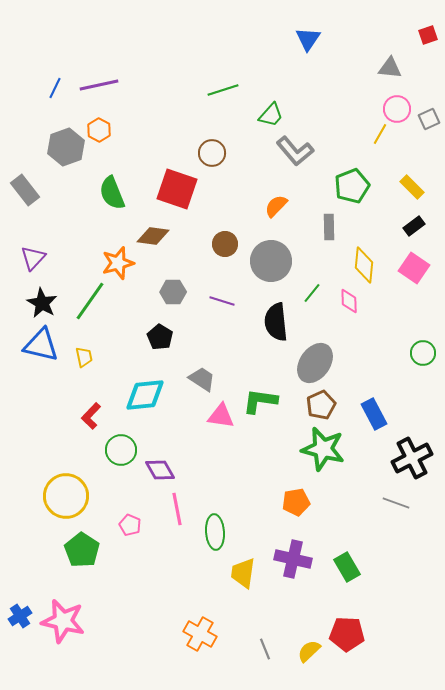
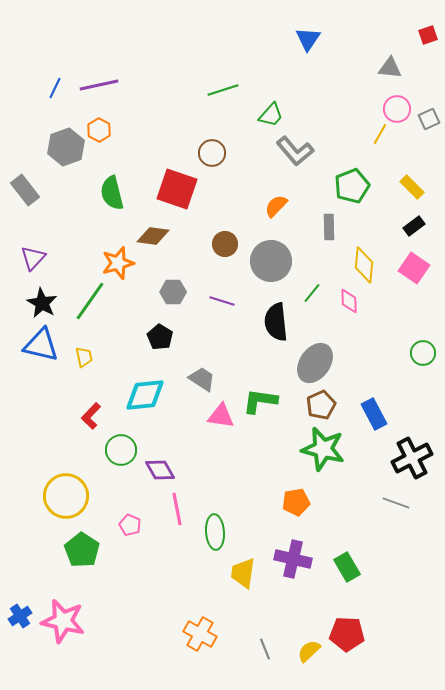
green semicircle at (112, 193): rotated 8 degrees clockwise
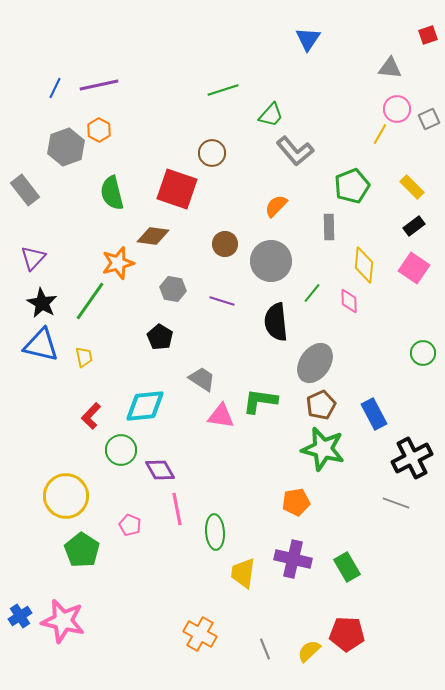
gray hexagon at (173, 292): moved 3 px up; rotated 10 degrees clockwise
cyan diamond at (145, 395): moved 11 px down
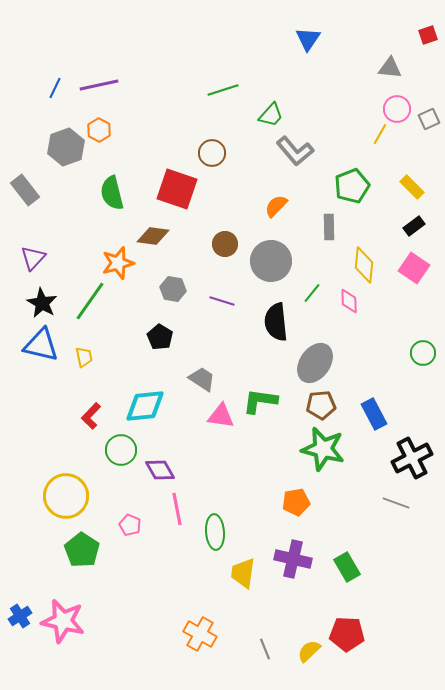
brown pentagon at (321, 405): rotated 20 degrees clockwise
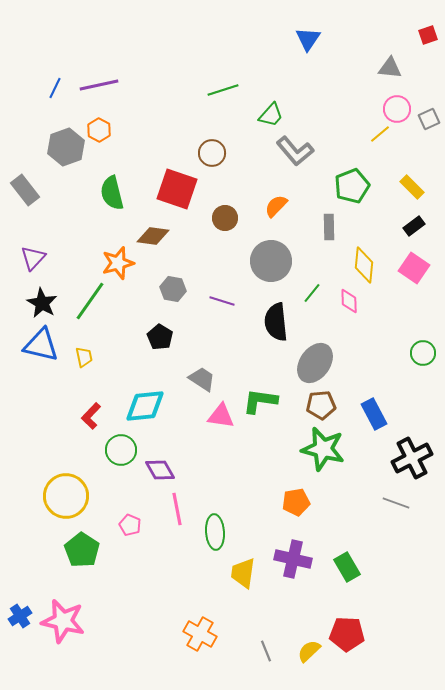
yellow line at (380, 134): rotated 20 degrees clockwise
brown circle at (225, 244): moved 26 px up
gray line at (265, 649): moved 1 px right, 2 px down
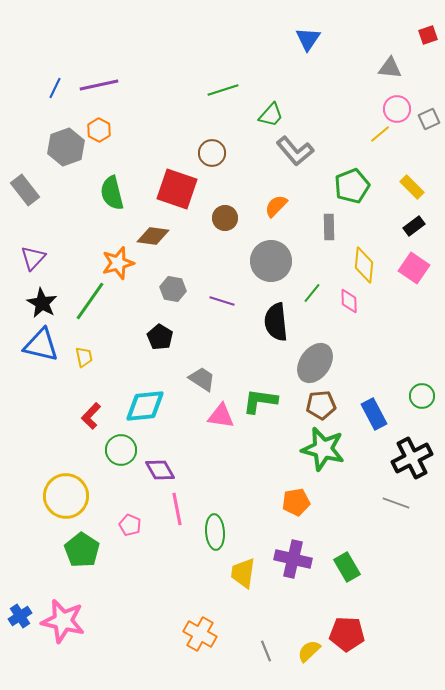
green circle at (423, 353): moved 1 px left, 43 px down
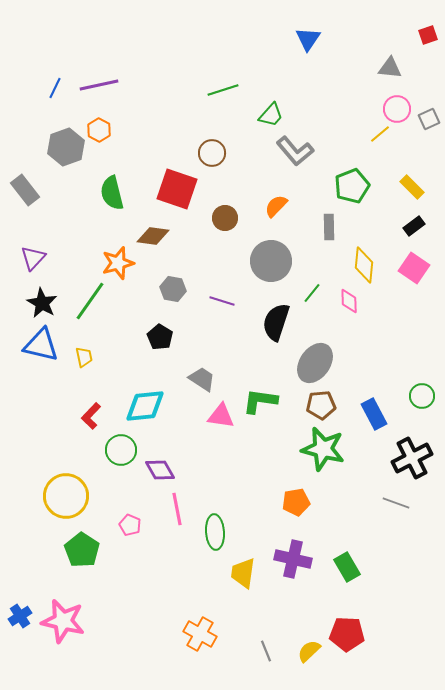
black semicircle at (276, 322): rotated 24 degrees clockwise
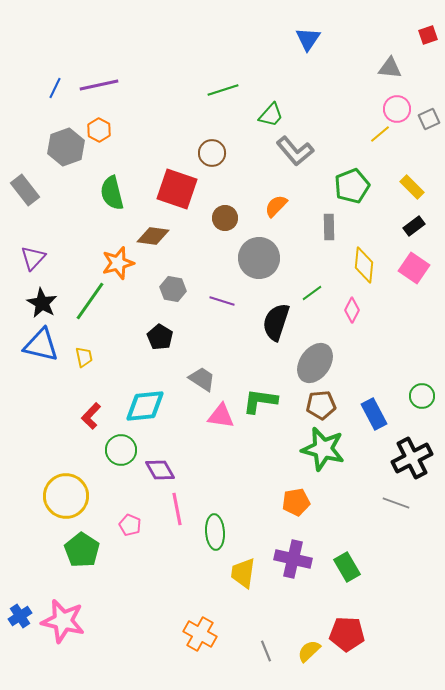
gray circle at (271, 261): moved 12 px left, 3 px up
green line at (312, 293): rotated 15 degrees clockwise
pink diamond at (349, 301): moved 3 px right, 9 px down; rotated 30 degrees clockwise
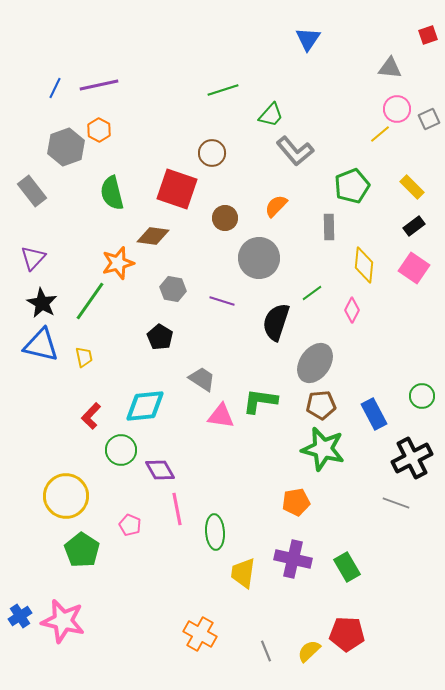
gray rectangle at (25, 190): moved 7 px right, 1 px down
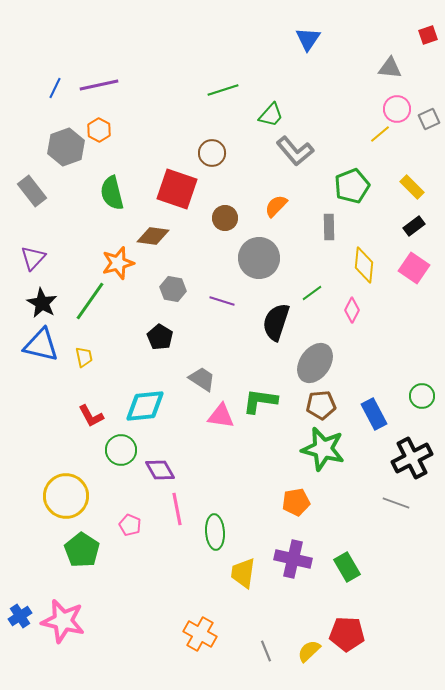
red L-shape at (91, 416): rotated 72 degrees counterclockwise
